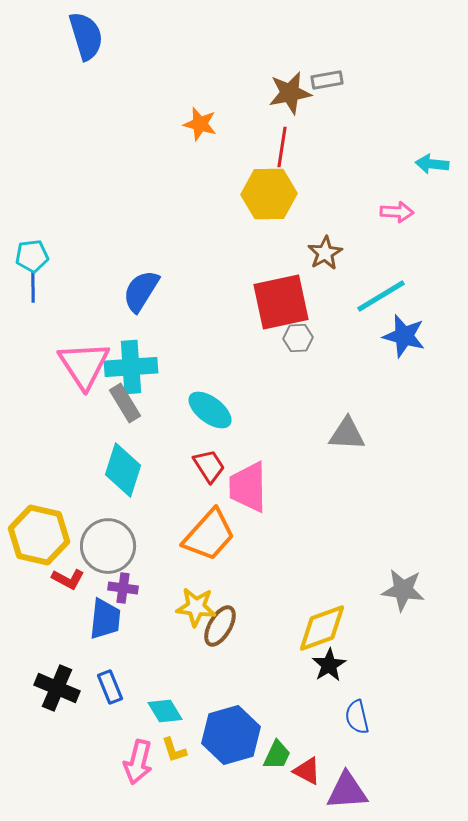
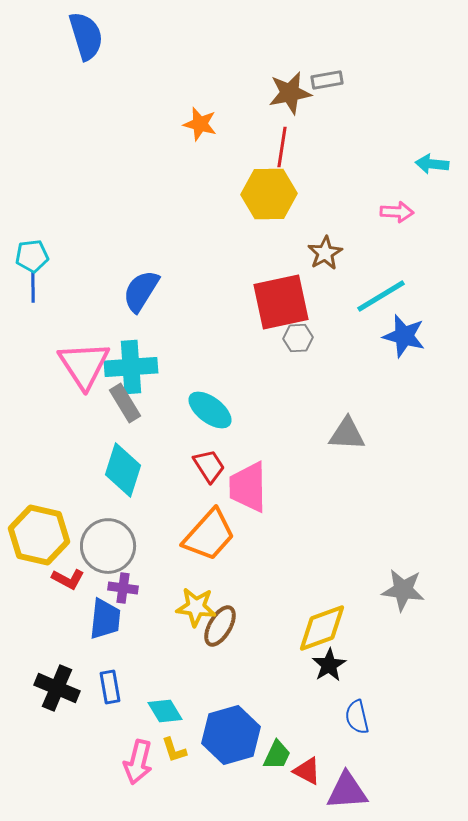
blue rectangle at (110, 687): rotated 12 degrees clockwise
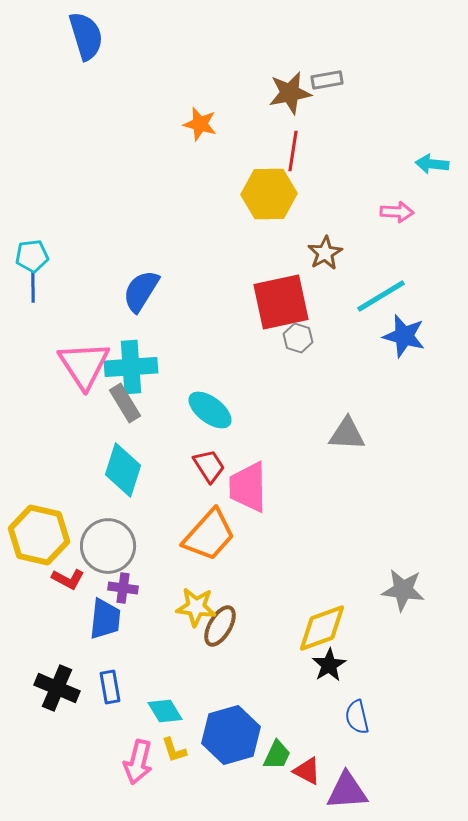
red line at (282, 147): moved 11 px right, 4 px down
gray hexagon at (298, 338): rotated 20 degrees clockwise
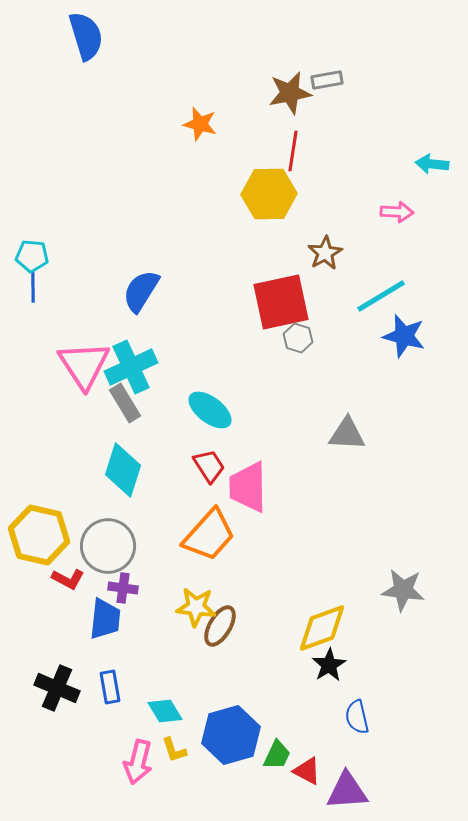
cyan pentagon at (32, 256): rotated 12 degrees clockwise
cyan cross at (131, 367): rotated 21 degrees counterclockwise
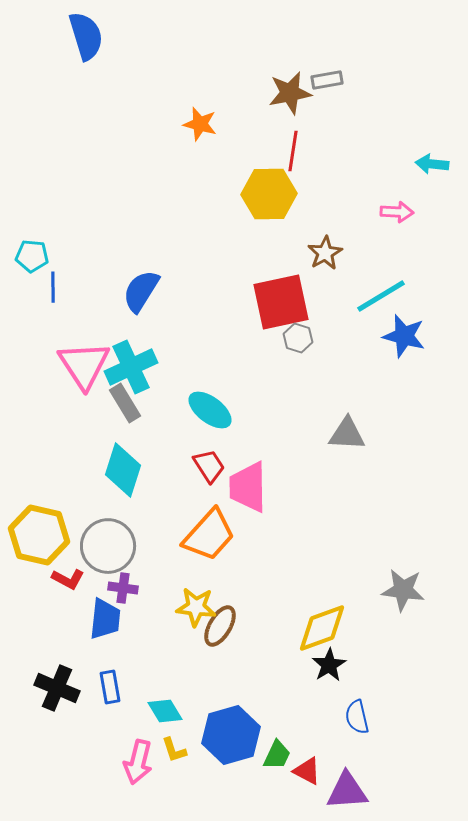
blue line at (33, 287): moved 20 px right
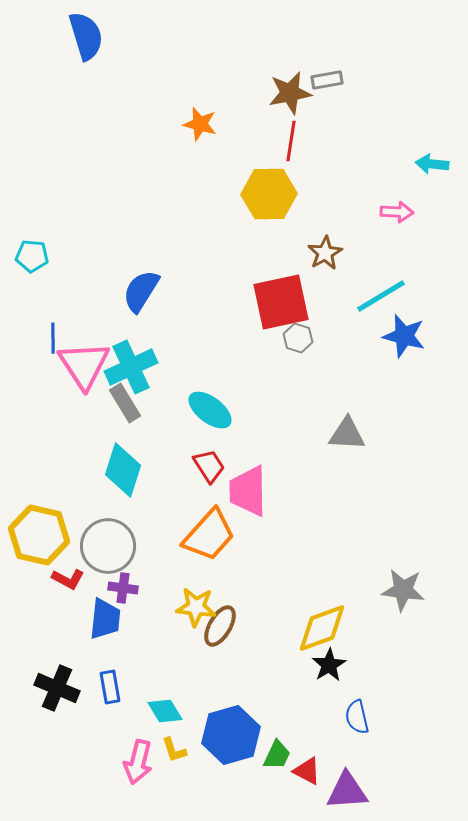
red line at (293, 151): moved 2 px left, 10 px up
blue line at (53, 287): moved 51 px down
pink trapezoid at (248, 487): moved 4 px down
